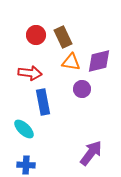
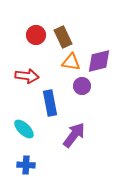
red arrow: moved 3 px left, 3 px down
purple circle: moved 3 px up
blue rectangle: moved 7 px right, 1 px down
purple arrow: moved 17 px left, 18 px up
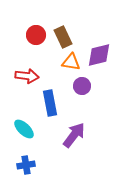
purple diamond: moved 6 px up
blue cross: rotated 12 degrees counterclockwise
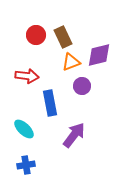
orange triangle: rotated 30 degrees counterclockwise
